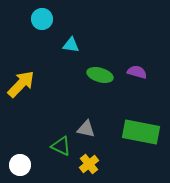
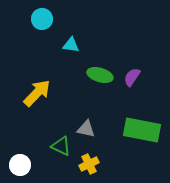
purple semicircle: moved 5 px left, 5 px down; rotated 72 degrees counterclockwise
yellow arrow: moved 16 px right, 9 px down
green rectangle: moved 1 px right, 2 px up
yellow cross: rotated 12 degrees clockwise
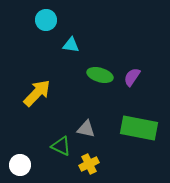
cyan circle: moved 4 px right, 1 px down
green rectangle: moved 3 px left, 2 px up
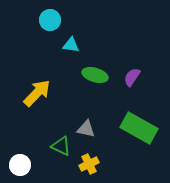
cyan circle: moved 4 px right
green ellipse: moved 5 px left
green rectangle: rotated 18 degrees clockwise
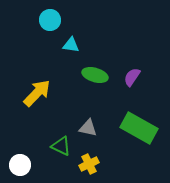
gray triangle: moved 2 px right, 1 px up
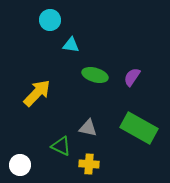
yellow cross: rotated 30 degrees clockwise
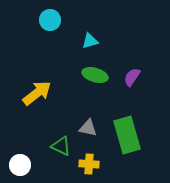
cyan triangle: moved 19 px right, 4 px up; rotated 24 degrees counterclockwise
yellow arrow: rotated 8 degrees clockwise
green rectangle: moved 12 px left, 7 px down; rotated 45 degrees clockwise
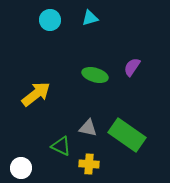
cyan triangle: moved 23 px up
purple semicircle: moved 10 px up
yellow arrow: moved 1 px left, 1 px down
green rectangle: rotated 39 degrees counterclockwise
white circle: moved 1 px right, 3 px down
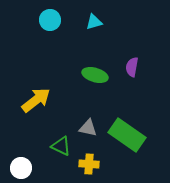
cyan triangle: moved 4 px right, 4 px down
purple semicircle: rotated 24 degrees counterclockwise
yellow arrow: moved 6 px down
